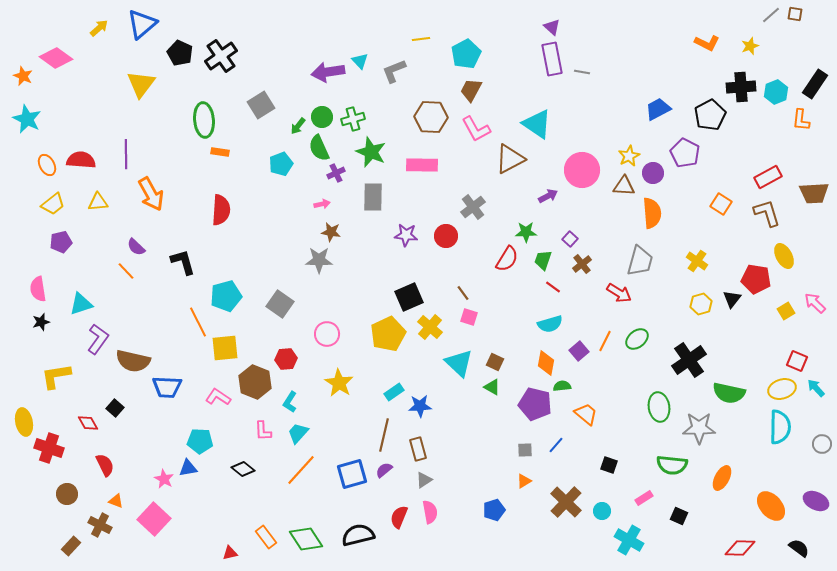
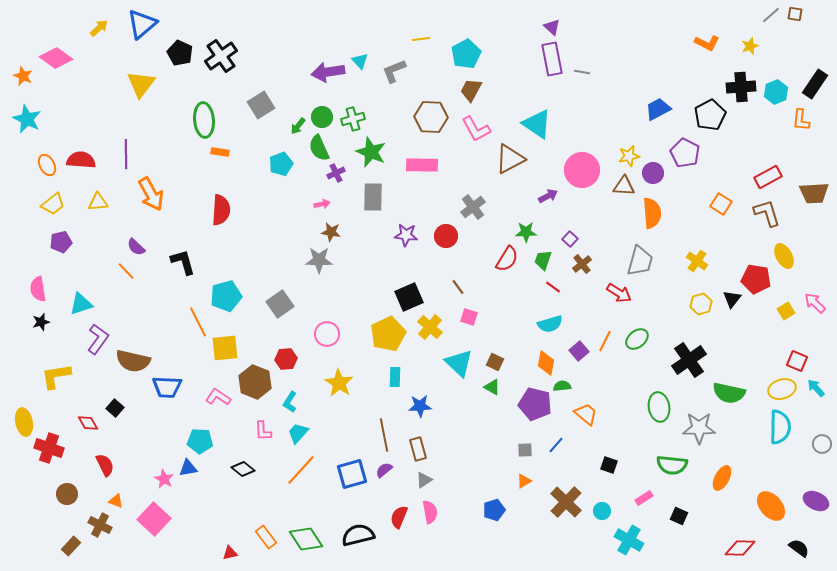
yellow star at (629, 156): rotated 15 degrees clockwise
brown line at (463, 293): moved 5 px left, 6 px up
gray square at (280, 304): rotated 20 degrees clockwise
cyan rectangle at (394, 392): moved 1 px right, 15 px up; rotated 54 degrees counterclockwise
brown line at (384, 435): rotated 24 degrees counterclockwise
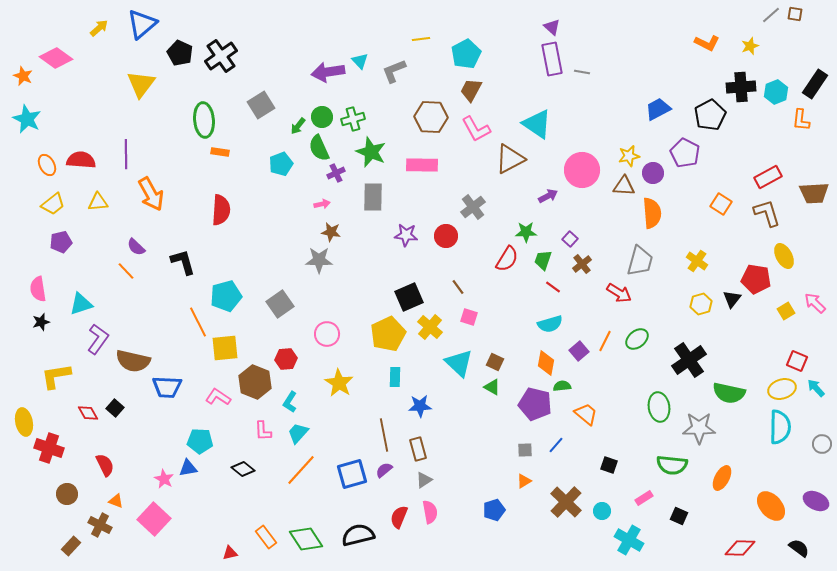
red diamond at (88, 423): moved 10 px up
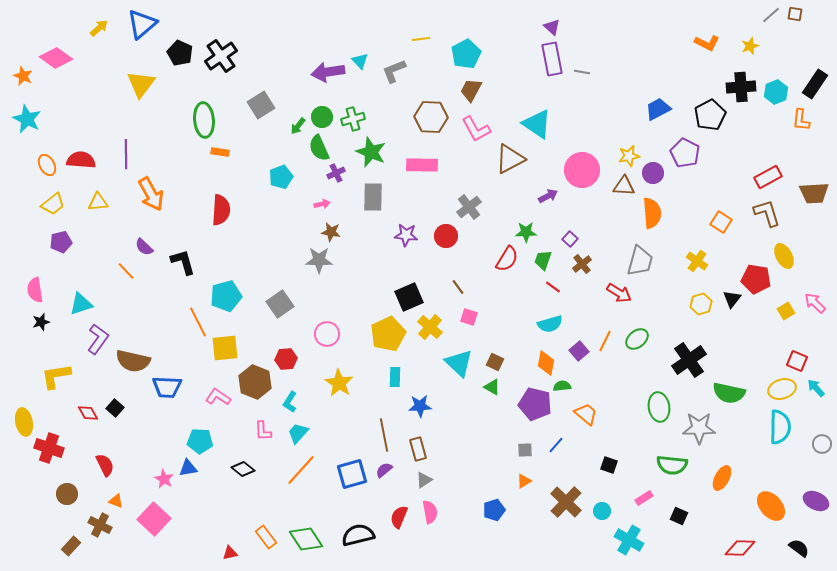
cyan pentagon at (281, 164): moved 13 px down
orange square at (721, 204): moved 18 px down
gray cross at (473, 207): moved 4 px left
purple semicircle at (136, 247): moved 8 px right
pink semicircle at (38, 289): moved 3 px left, 1 px down
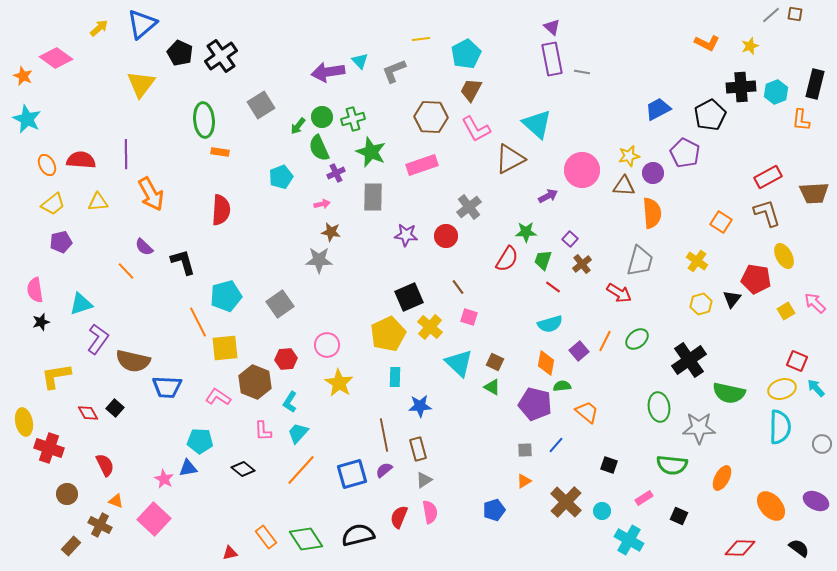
black rectangle at (815, 84): rotated 20 degrees counterclockwise
cyan triangle at (537, 124): rotated 8 degrees clockwise
pink rectangle at (422, 165): rotated 20 degrees counterclockwise
pink circle at (327, 334): moved 11 px down
orange trapezoid at (586, 414): moved 1 px right, 2 px up
